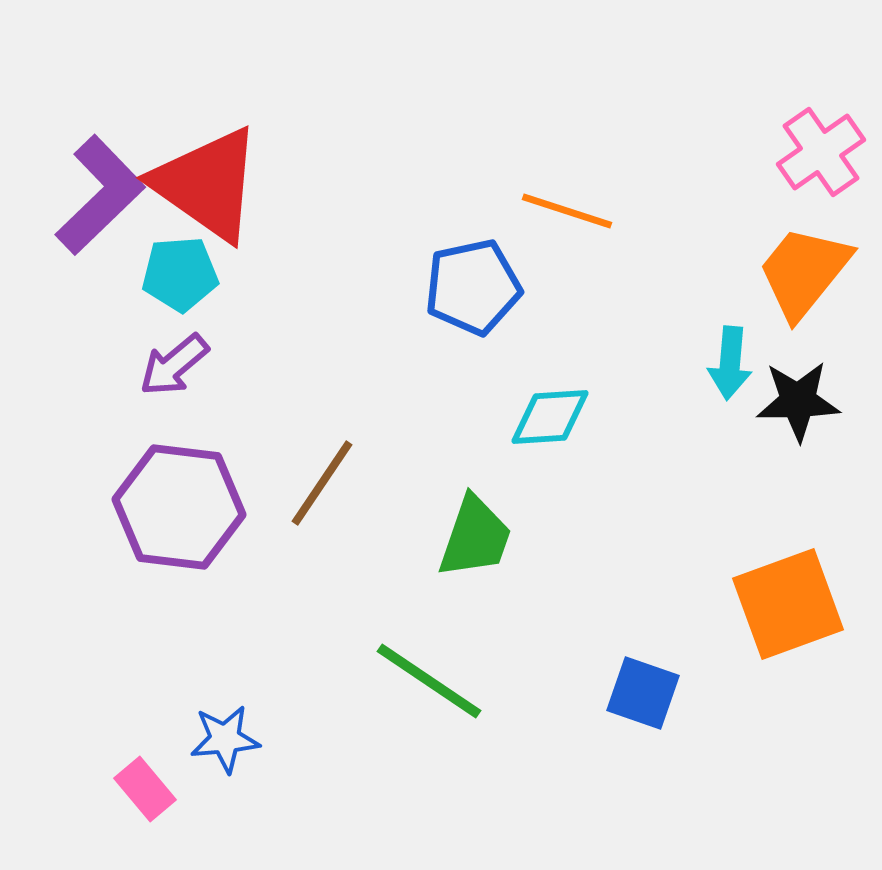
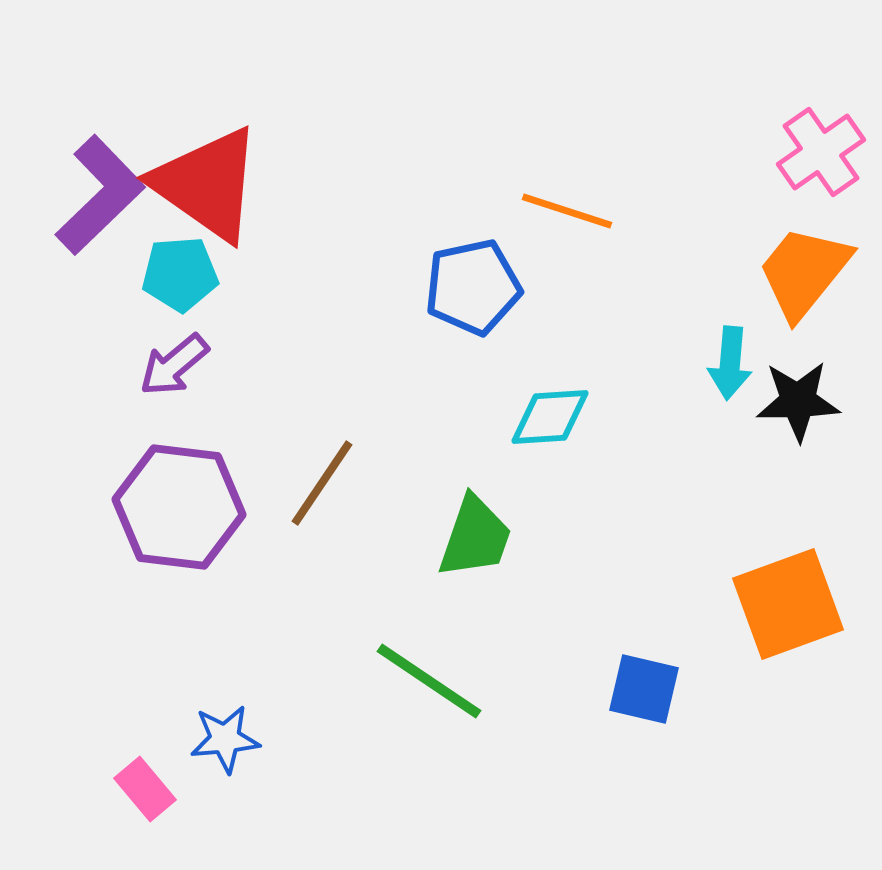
blue square: moved 1 px right, 4 px up; rotated 6 degrees counterclockwise
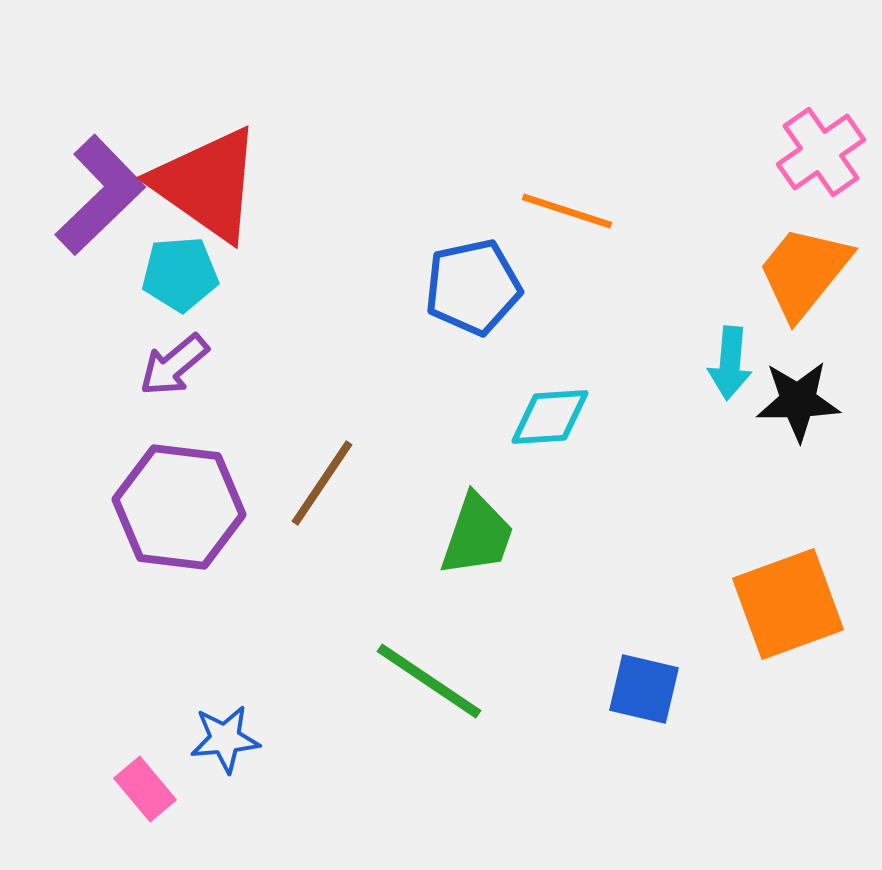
green trapezoid: moved 2 px right, 2 px up
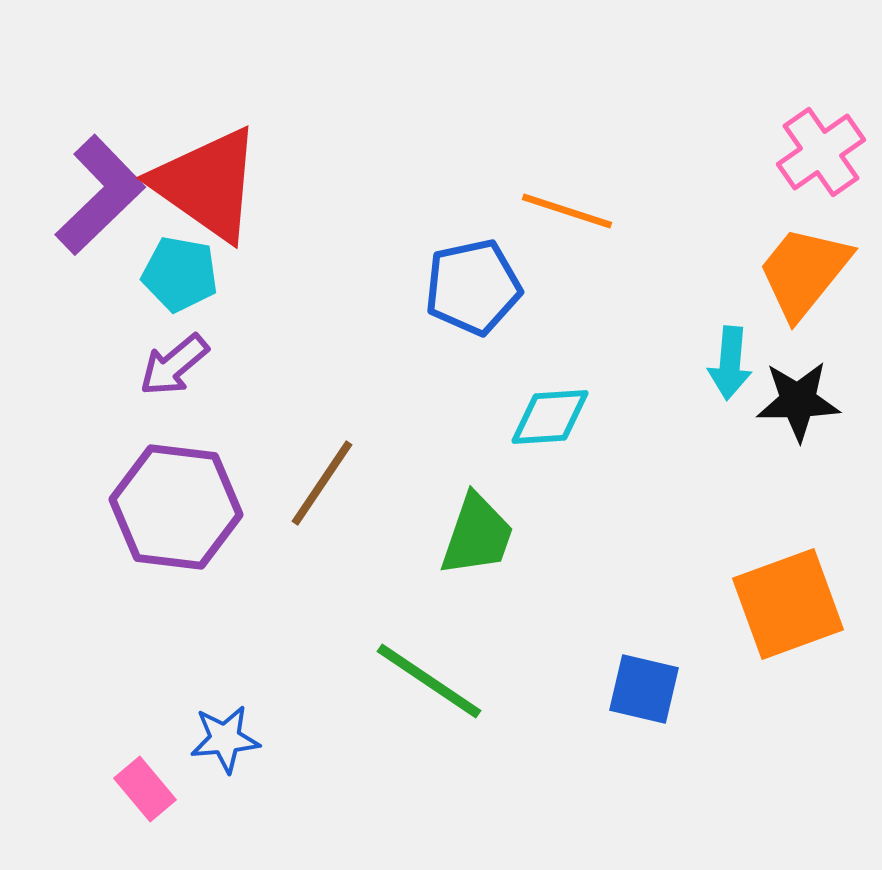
cyan pentagon: rotated 14 degrees clockwise
purple hexagon: moved 3 px left
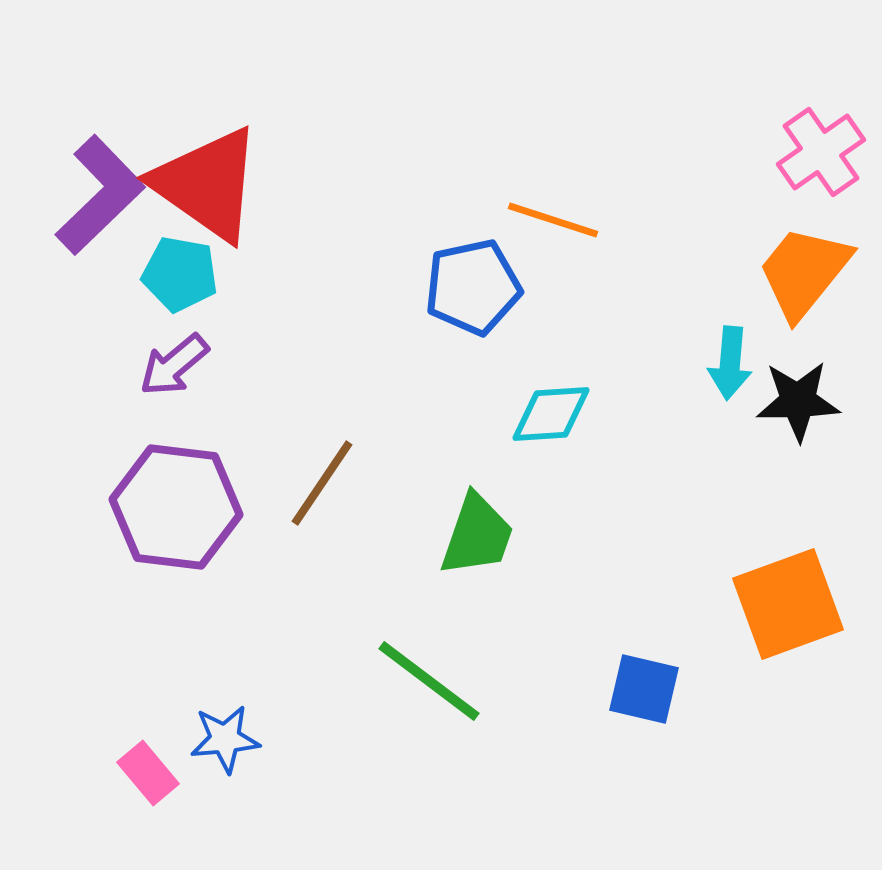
orange line: moved 14 px left, 9 px down
cyan diamond: moved 1 px right, 3 px up
green line: rotated 3 degrees clockwise
pink rectangle: moved 3 px right, 16 px up
